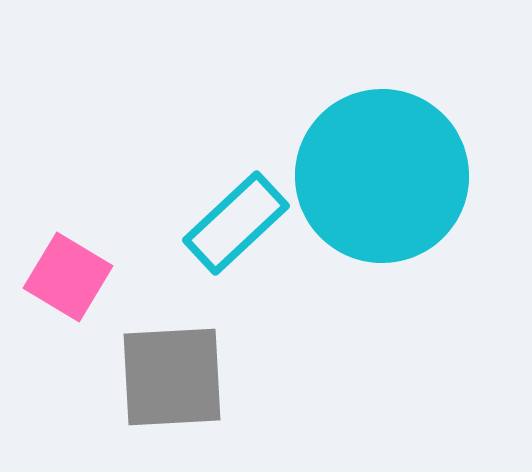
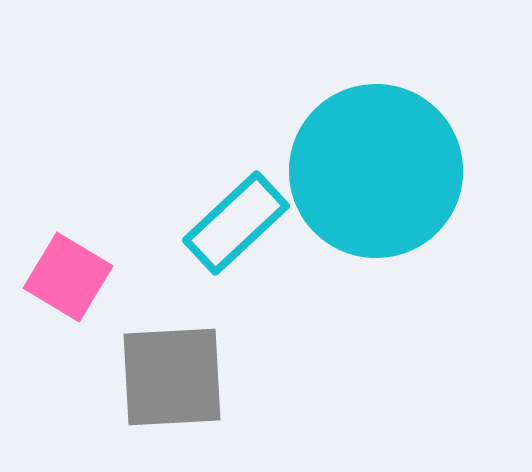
cyan circle: moved 6 px left, 5 px up
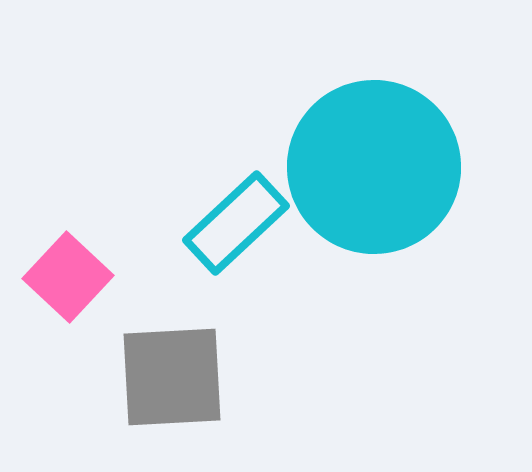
cyan circle: moved 2 px left, 4 px up
pink square: rotated 12 degrees clockwise
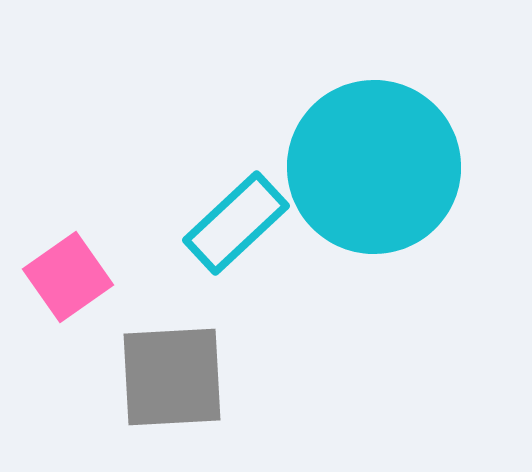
pink square: rotated 12 degrees clockwise
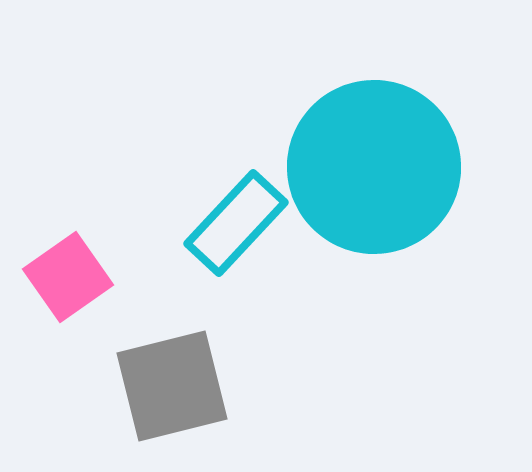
cyan rectangle: rotated 4 degrees counterclockwise
gray square: moved 9 px down; rotated 11 degrees counterclockwise
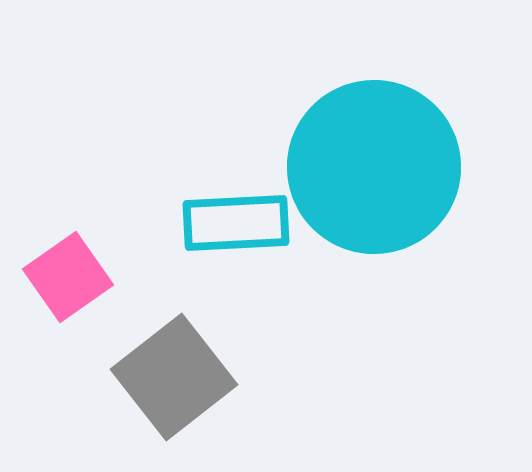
cyan rectangle: rotated 44 degrees clockwise
gray square: moved 2 px right, 9 px up; rotated 24 degrees counterclockwise
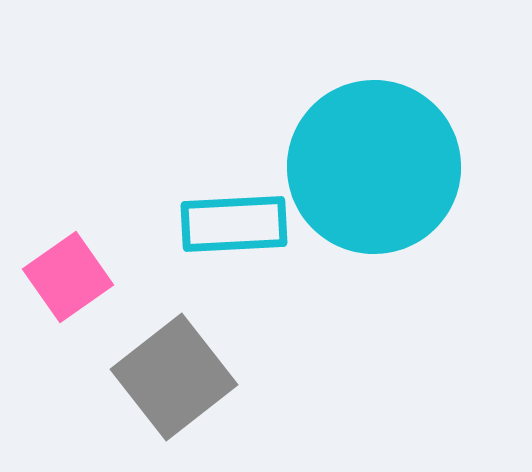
cyan rectangle: moved 2 px left, 1 px down
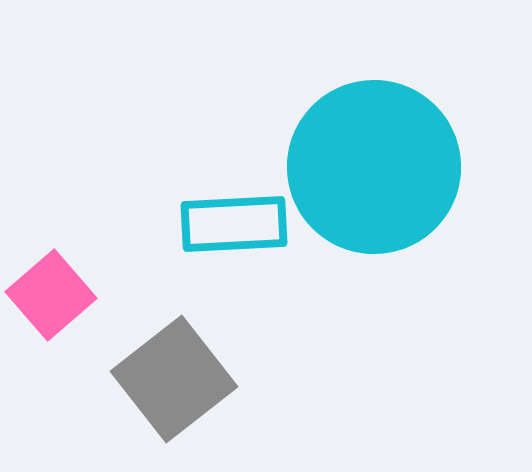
pink square: moved 17 px left, 18 px down; rotated 6 degrees counterclockwise
gray square: moved 2 px down
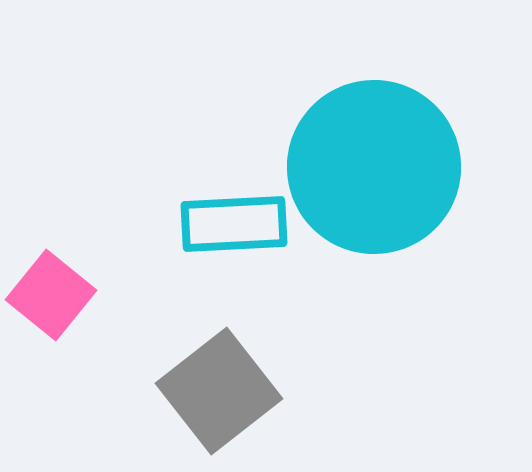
pink square: rotated 10 degrees counterclockwise
gray square: moved 45 px right, 12 px down
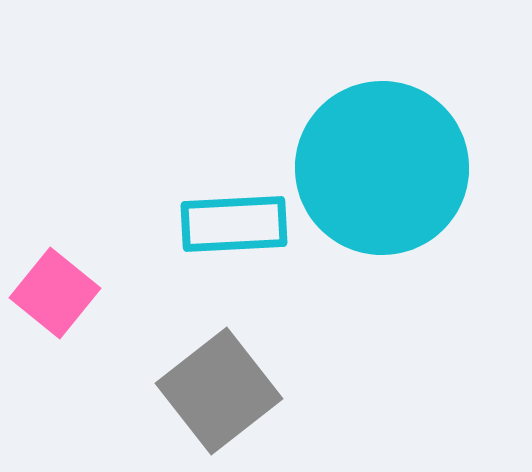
cyan circle: moved 8 px right, 1 px down
pink square: moved 4 px right, 2 px up
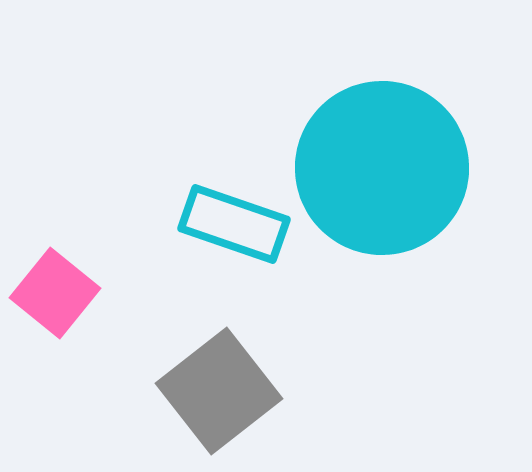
cyan rectangle: rotated 22 degrees clockwise
